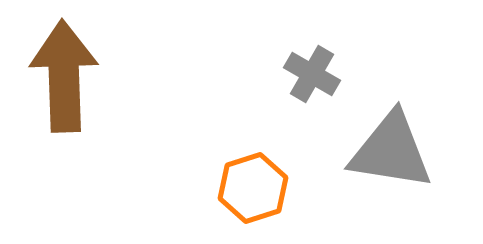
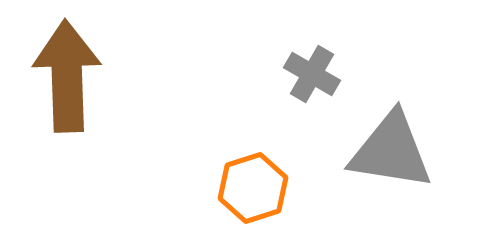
brown arrow: moved 3 px right
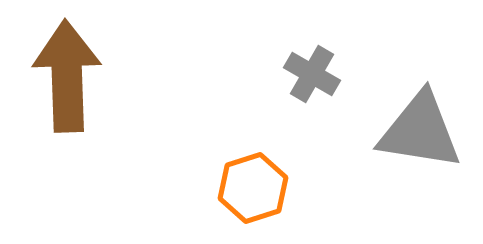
gray triangle: moved 29 px right, 20 px up
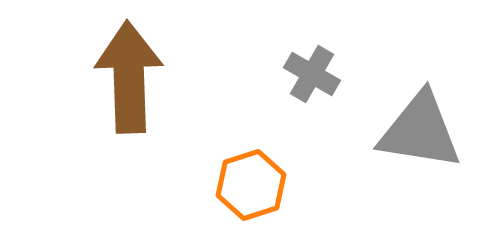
brown arrow: moved 62 px right, 1 px down
orange hexagon: moved 2 px left, 3 px up
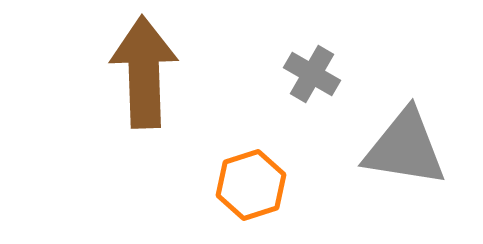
brown arrow: moved 15 px right, 5 px up
gray triangle: moved 15 px left, 17 px down
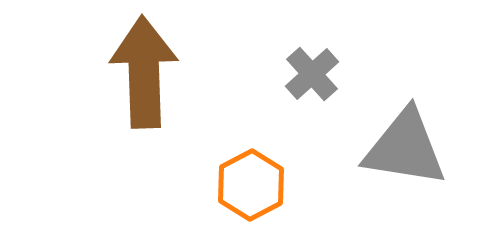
gray cross: rotated 18 degrees clockwise
orange hexagon: rotated 10 degrees counterclockwise
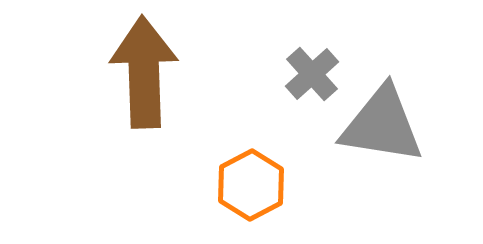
gray triangle: moved 23 px left, 23 px up
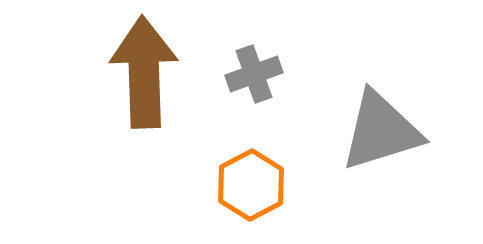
gray cross: moved 58 px left; rotated 22 degrees clockwise
gray triangle: moved 1 px left, 6 px down; rotated 26 degrees counterclockwise
